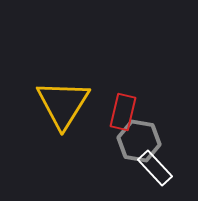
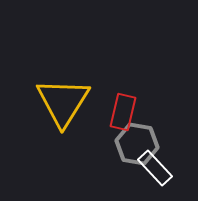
yellow triangle: moved 2 px up
gray hexagon: moved 2 px left, 3 px down
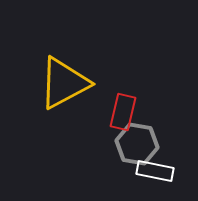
yellow triangle: moved 1 px right, 19 px up; rotated 30 degrees clockwise
white rectangle: moved 3 px down; rotated 36 degrees counterclockwise
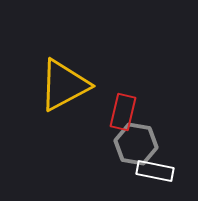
yellow triangle: moved 2 px down
gray hexagon: moved 1 px left
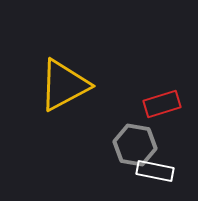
red rectangle: moved 39 px right, 8 px up; rotated 60 degrees clockwise
gray hexagon: moved 1 px left, 1 px down
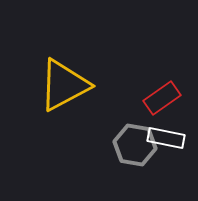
red rectangle: moved 6 px up; rotated 18 degrees counterclockwise
white rectangle: moved 11 px right, 33 px up
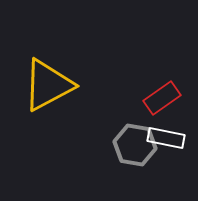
yellow triangle: moved 16 px left
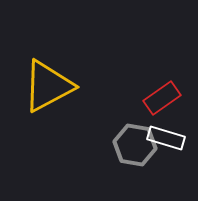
yellow triangle: moved 1 px down
white rectangle: rotated 6 degrees clockwise
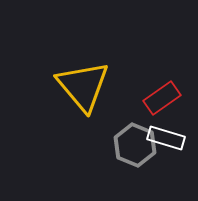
yellow triangle: moved 35 px right; rotated 42 degrees counterclockwise
gray hexagon: rotated 12 degrees clockwise
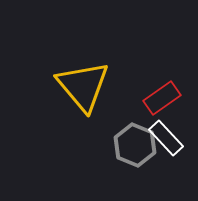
white rectangle: rotated 30 degrees clockwise
